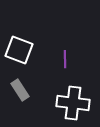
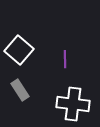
white square: rotated 20 degrees clockwise
white cross: moved 1 px down
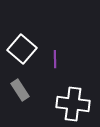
white square: moved 3 px right, 1 px up
purple line: moved 10 px left
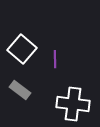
gray rectangle: rotated 20 degrees counterclockwise
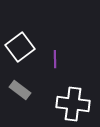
white square: moved 2 px left, 2 px up; rotated 12 degrees clockwise
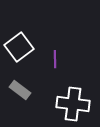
white square: moved 1 px left
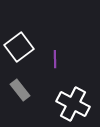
gray rectangle: rotated 15 degrees clockwise
white cross: rotated 20 degrees clockwise
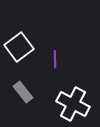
gray rectangle: moved 3 px right, 2 px down
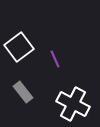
purple line: rotated 24 degrees counterclockwise
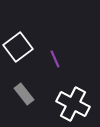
white square: moved 1 px left
gray rectangle: moved 1 px right, 2 px down
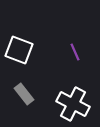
white square: moved 1 px right, 3 px down; rotated 32 degrees counterclockwise
purple line: moved 20 px right, 7 px up
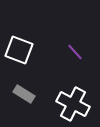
purple line: rotated 18 degrees counterclockwise
gray rectangle: rotated 20 degrees counterclockwise
